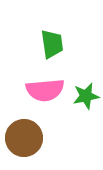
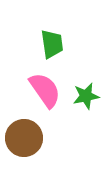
pink semicircle: rotated 120 degrees counterclockwise
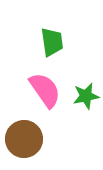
green trapezoid: moved 2 px up
brown circle: moved 1 px down
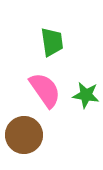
green star: moved 1 px up; rotated 20 degrees clockwise
brown circle: moved 4 px up
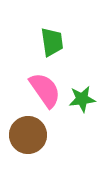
green star: moved 4 px left, 4 px down; rotated 16 degrees counterclockwise
brown circle: moved 4 px right
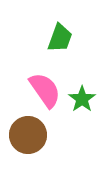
green trapezoid: moved 8 px right, 4 px up; rotated 28 degrees clockwise
green star: rotated 28 degrees counterclockwise
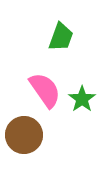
green trapezoid: moved 1 px right, 1 px up
brown circle: moved 4 px left
